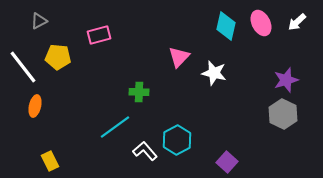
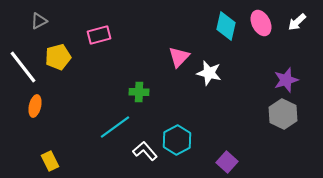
yellow pentagon: rotated 20 degrees counterclockwise
white star: moved 5 px left
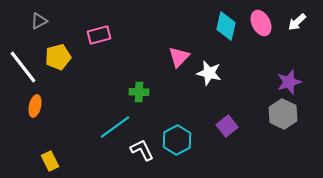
purple star: moved 3 px right, 2 px down
white L-shape: moved 3 px left, 1 px up; rotated 15 degrees clockwise
purple square: moved 36 px up; rotated 10 degrees clockwise
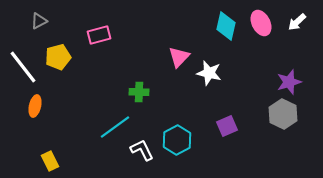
purple square: rotated 15 degrees clockwise
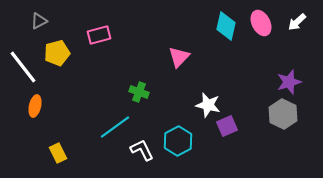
yellow pentagon: moved 1 px left, 4 px up
white star: moved 1 px left, 32 px down
green cross: rotated 18 degrees clockwise
cyan hexagon: moved 1 px right, 1 px down
yellow rectangle: moved 8 px right, 8 px up
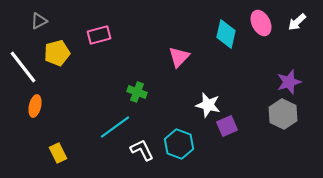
cyan diamond: moved 8 px down
green cross: moved 2 px left
cyan hexagon: moved 1 px right, 3 px down; rotated 12 degrees counterclockwise
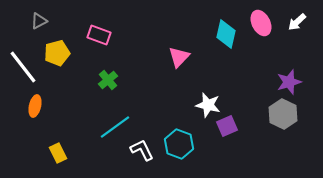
pink rectangle: rotated 35 degrees clockwise
green cross: moved 29 px left, 12 px up; rotated 30 degrees clockwise
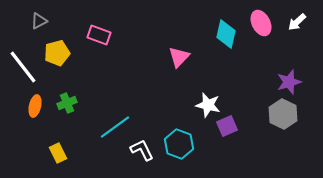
green cross: moved 41 px left, 23 px down; rotated 18 degrees clockwise
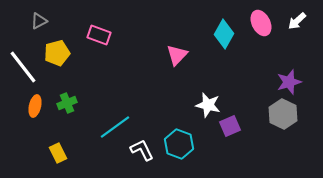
white arrow: moved 1 px up
cyan diamond: moved 2 px left; rotated 16 degrees clockwise
pink triangle: moved 2 px left, 2 px up
purple square: moved 3 px right
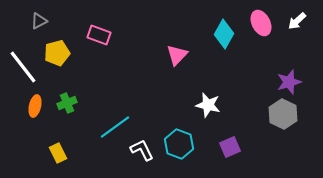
purple square: moved 21 px down
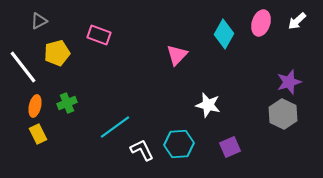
pink ellipse: rotated 45 degrees clockwise
cyan hexagon: rotated 24 degrees counterclockwise
yellow rectangle: moved 20 px left, 19 px up
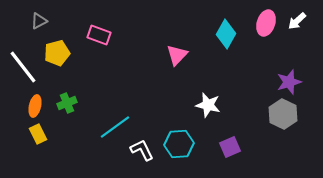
pink ellipse: moved 5 px right
cyan diamond: moved 2 px right
